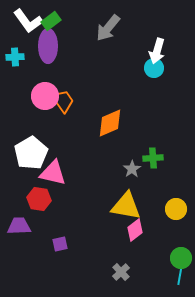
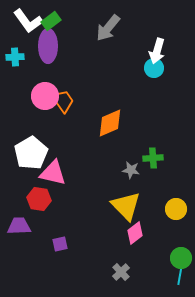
gray star: moved 1 px left, 1 px down; rotated 30 degrees counterclockwise
yellow triangle: rotated 36 degrees clockwise
pink diamond: moved 3 px down
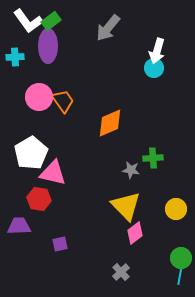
pink circle: moved 6 px left, 1 px down
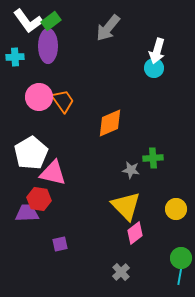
purple trapezoid: moved 8 px right, 13 px up
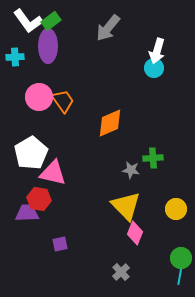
pink diamond: rotated 30 degrees counterclockwise
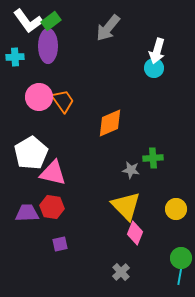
red hexagon: moved 13 px right, 8 px down
